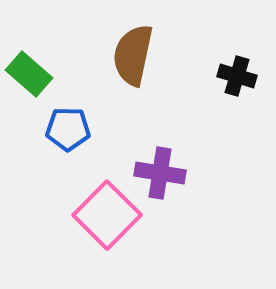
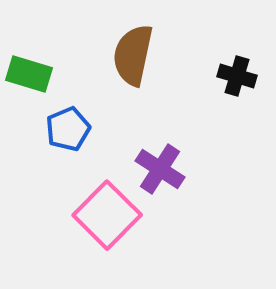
green rectangle: rotated 24 degrees counterclockwise
blue pentagon: rotated 24 degrees counterclockwise
purple cross: moved 4 px up; rotated 24 degrees clockwise
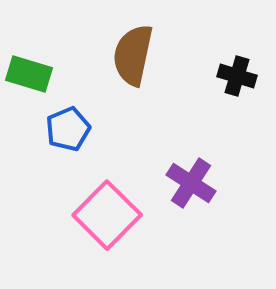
purple cross: moved 31 px right, 14 px down
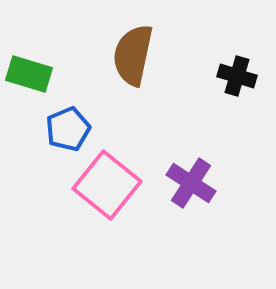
pink square: moved 30 px up; rotated 6 degrees counterclockwise
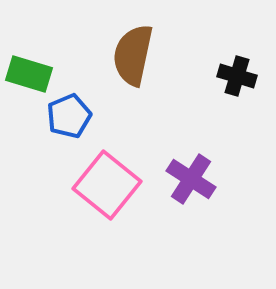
blue pentagon: moved 1 px right, 13 px up
purple cross: moved 4 px up
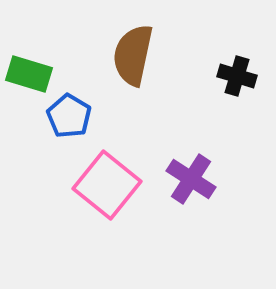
blue pentagon: rotated 18 degrees counterclockwise
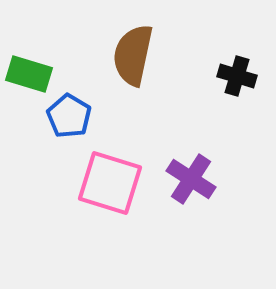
pink square: moved 3 px right, 2 px up; rotated 22 degrees counterclockwise
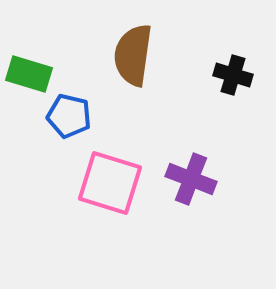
brown semicircle: rotated 4 degrees counterclockwise
black cross: moved 4 px left, 1 px up
blue pentagon: rotated 18 degrees counterclockwise
purple cross: rotated 12 degrees counterclockwise
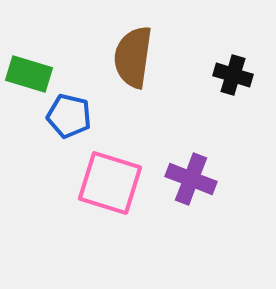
brown semicircle: moved 2 px down
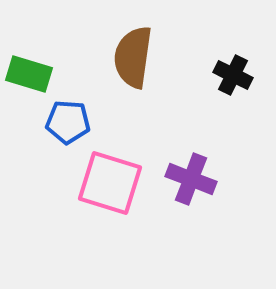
black cross: rotated 9 degrees clockwise
blue pentagon: moved 1 px left, 6 px down; rotated 9 degrees counterclockwise
